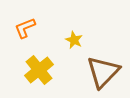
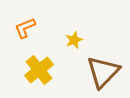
yellow star: rotated 24 degrees clockwise
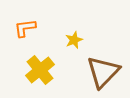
orange L-shape: rotated 15 degrees clockwise
yellow cross: moved 1 px right
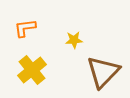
yellow star: rotated 18 degrees clockwise
yellow cross: moved 8 px left
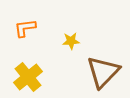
yellow star: moved 3 px left, 1 px down
yellow cross: moved 4 px left, 7 px down
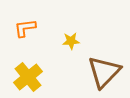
brown triangle: moved 1 px right
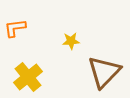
orange L-shape: moved 10 px left
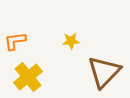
orange L-shape: moved 13 px down
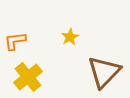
yellow star: moved 1 px left, 4 px up; rotated 24 degrees counterclockwise
